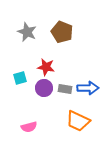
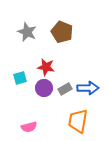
gray rectangle: rotated 40 degrees counterclockwise
orange trapezoid: rotated 75 degrees clockwise
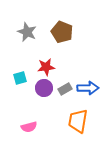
red star: rotated 18 degrees counterclockwise
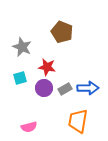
gray star: moved 5 px left, 15 px down
red star: moved 1 px right; rotated 18 degrees clockwise
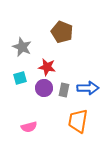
gray rectangle: moved 1 px left, 1 px down; rotated 48 degrees counterclockwise
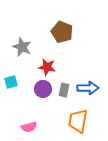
cyan square: moved 9 px left, 4 px down
purple circle: moved 1 px left, 1 px down
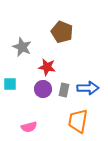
cyan square: moved 1 px left, 2 px down; rotated 16 degrees clockwise
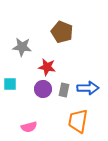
gray star: rotated 18 degrees counterclockwise
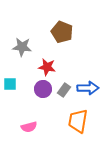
gray rectangle: rotated 24 degrees clockwise
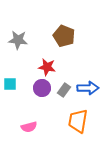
brown pentagon: moved 2 px right, 4 px down
gray star: moved 4 px left, 7 px up
purple circle: moved 1 px left, 1 px up
